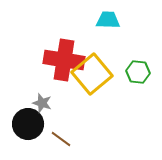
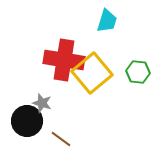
cyan trapezoid: moved 1 px left, 1 px down; rotated 105 degrees clockwise
yellow square: moved 1 px up
black circle: moved 1 px left, 3 px up
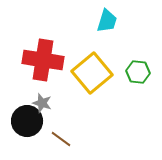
red cross: moved 21 px left
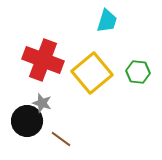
red cross: rotated 12 degrees clockwise
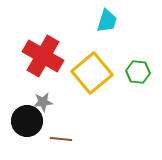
red cross: moved 4 px up; rotated 9 degrees clockwise
gray star: moved 1 px right, 1 px up; rotated 24 degrees counterclockwise
brown line: rotated 30 degrees counterclockwise
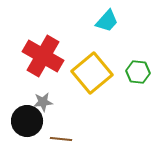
cyan trapezoid: rotated 25 degrees clockwise
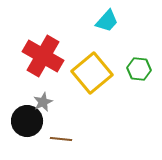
green hexagon: moved 1 px right, 3 px up
gray star: rotated 18 degrees counterclockwise
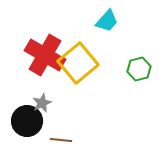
red cross: moved 2 px right, 1 px up
green hexagon: rotated 20 degrees counterclockwise
yellow square: moved 14 px left, 10 px up
gray star: moved 1 px left, 1 px down
brown line: moved 1 px down
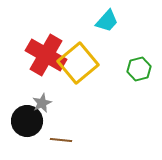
red cross: moved 1 px right
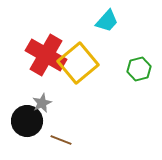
brown line: rotated 15 degrees clockwise
